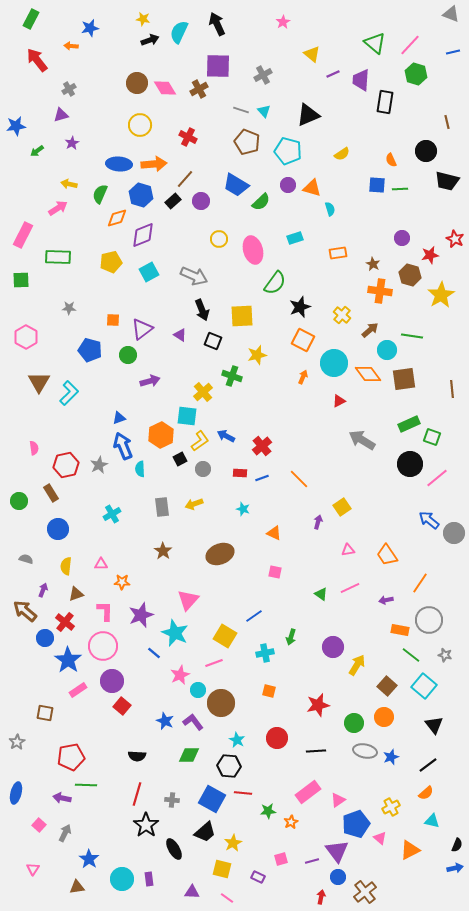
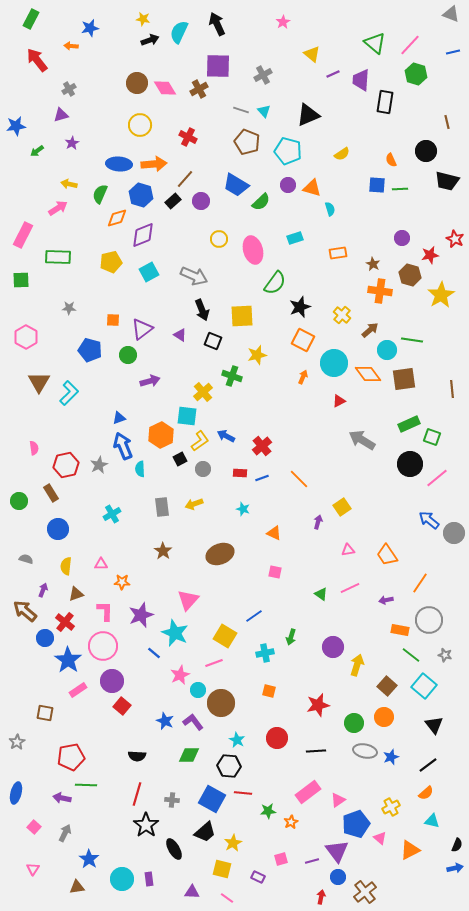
green line at (412, 336): moved 4 px down
yellow arrow at (357, 665): rotated 15 degrees counterclockwise
pink square at (39, 825): moved 5 px left, 2 px down
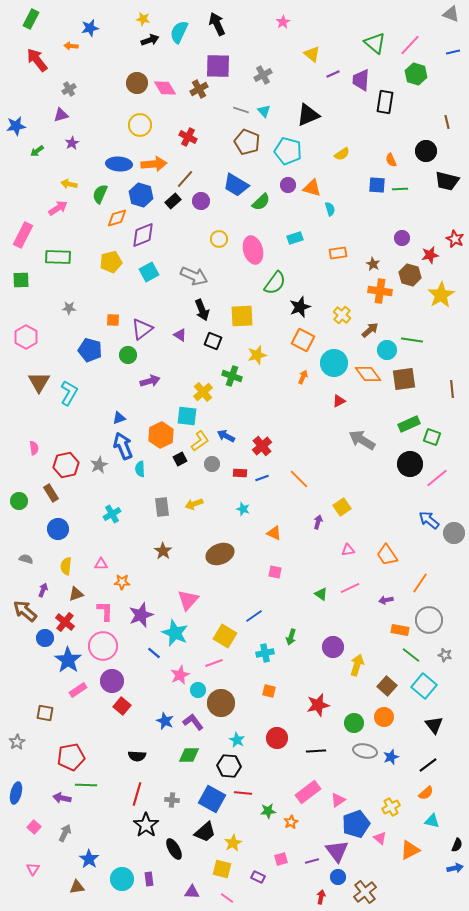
cyan L-shape at (69, 393): rotated 15 degrees counterclockwise
gray circle at (203, 469): moved 9 px right, 5 px up
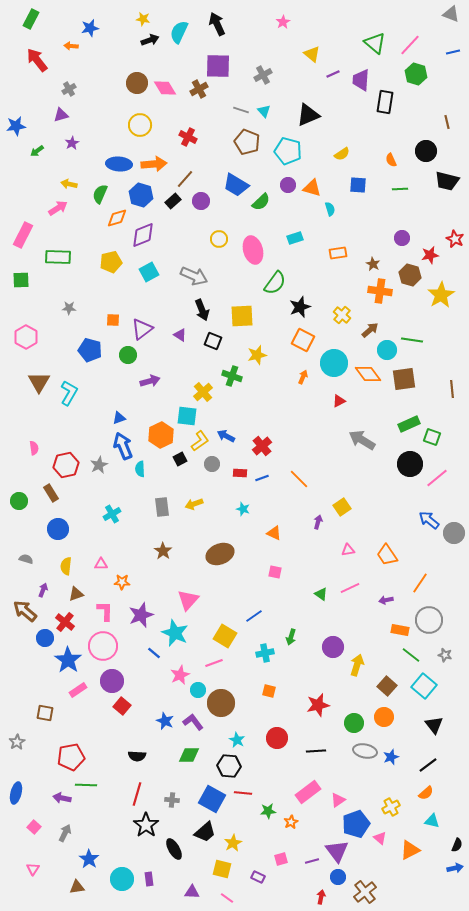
blue square at (377, 185): moved 19 px left
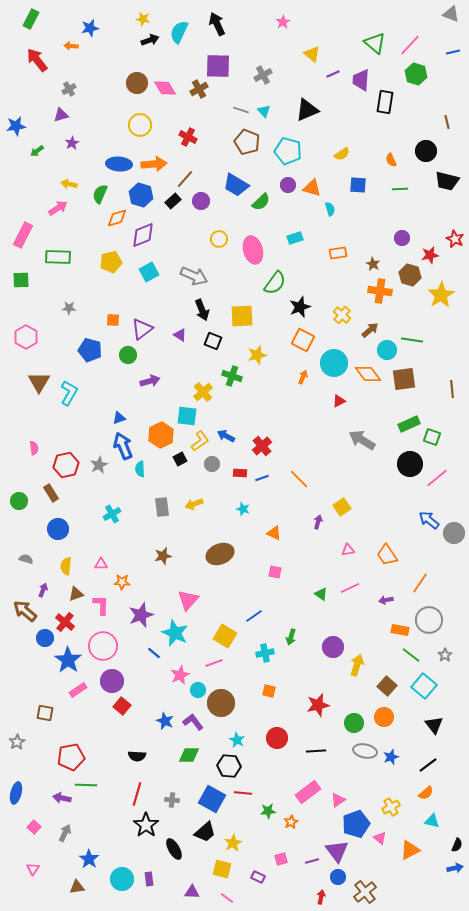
black triangle at (308, 115): moved 1 px left, 5 px up
brown star at (163, 551): moved 5 px down; rotated 24 degrees clockwise
pink L-shape at (105, 611): moved 4 px left, 6 px up
gray star at (445, 655): rotated 24 degrees clockwise
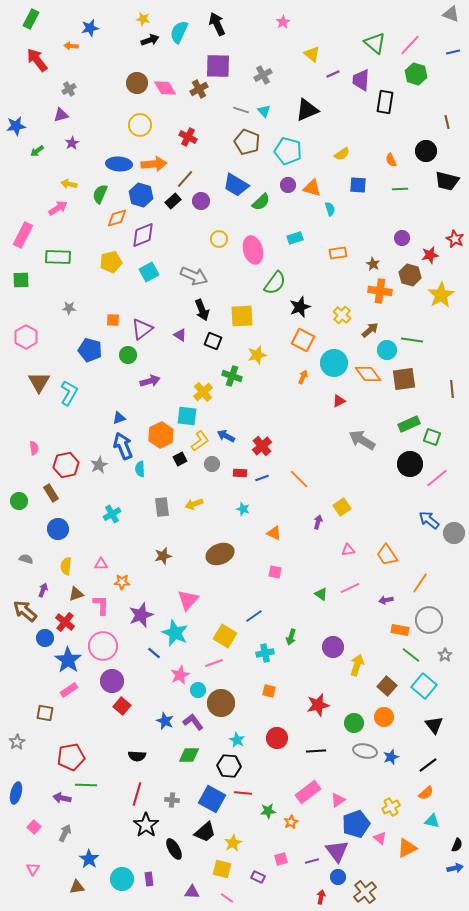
pink rectangle at (78, 690): moved 9 px left
orange triangle at (410, 850): moved 3 px left, 2 px up
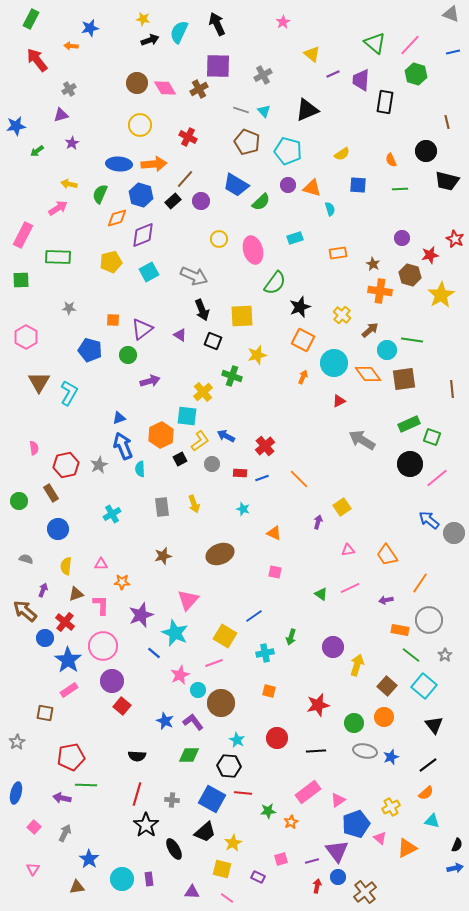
red cross at (262, 446): moved 3 px right
yellow arrow at (194, 504): rotated 90 degrees counterclockwise
red arrow at (321, 897): moved 4 px left, 11 px up
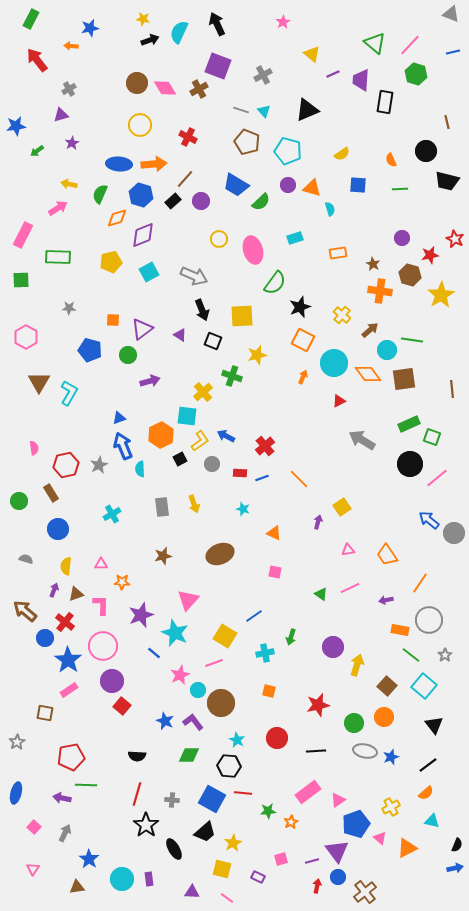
purple square at (218, 66): rotated 20 degrees clockwise
purple arrow at (43, 590): moved 11 px right
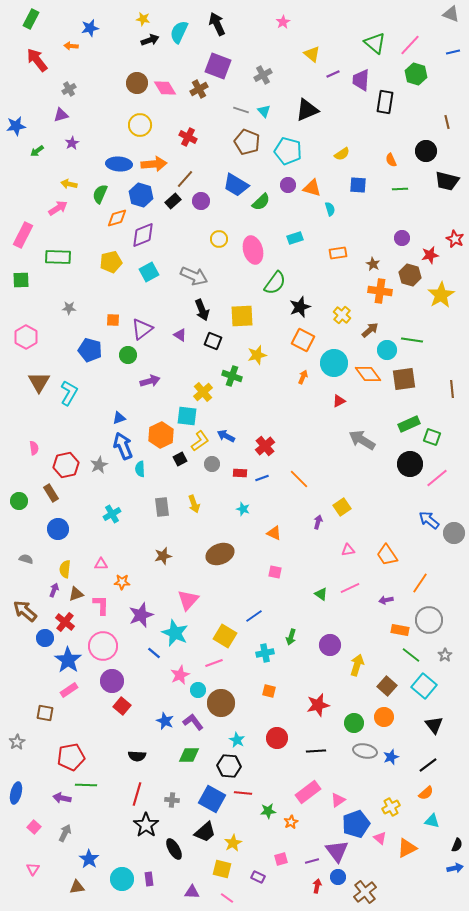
yellow semicircle at (66, 566): moved 1 px left, 3 px down
purple circle at (333, 647): moved 3 px left, 2 px up
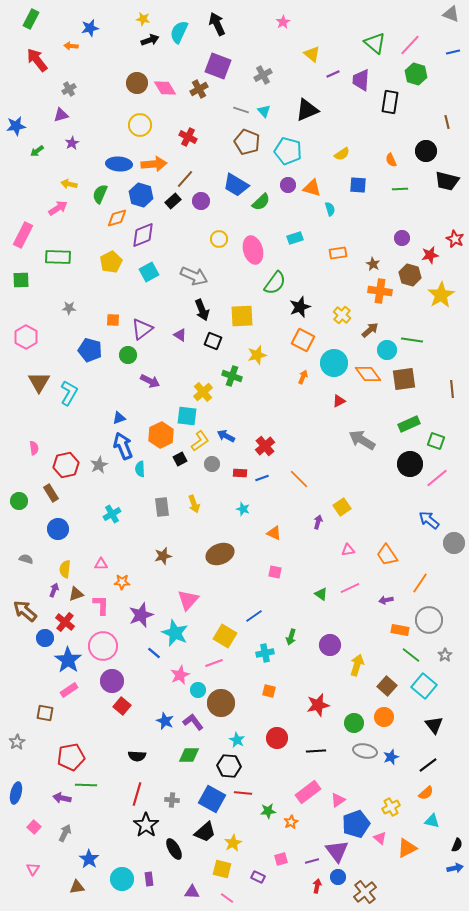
black rectangle at (385, 102): moved 5 px right
yellow pentagon at (111, 262): rotated 15 degrees counterclockwise
purple arrow at (150, 381): rotated 42 degrees clockwise
green square at (432, 437): moved 4 px right, 4 px down
gray circle at (454, 533): moved 10 px down
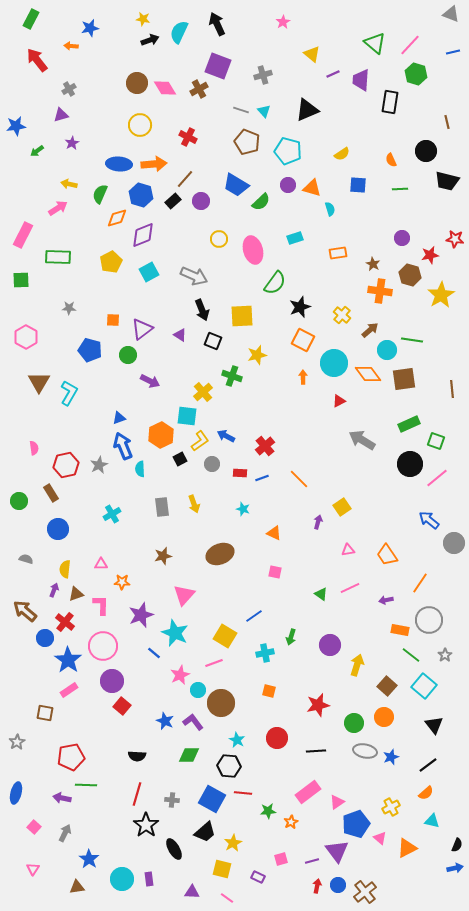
gray cross at (263, 75): rotated 12 degrees clockwise
red star at (455, 239): rotated 18 degrees counterclockwise
orange arrow at (303, 377): rotated 24 degrees counterclockwise
pink triangle at (188, 600): moved 4 px left, 5 px up
pink triangle at (338, 800): moved 1 px left, 2 px down
blue circle at (338, 877): moved 8 px down
